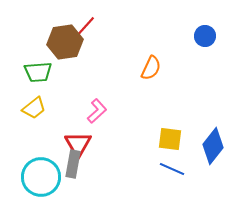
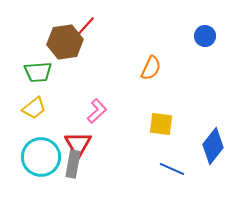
yellow square: moved 9 px left, 15 px up
cyan circle: moved 20 px up
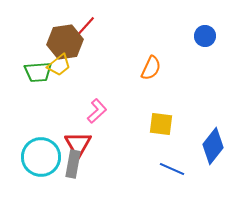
yellow trapezoid: moved 25 px right, 43 px up
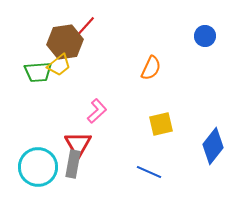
yellow square: rotated 20 degrees counterclockwise
cyan circle: moved 3 px left, 10 px down
blue line: moved 23 px left, 3 px down
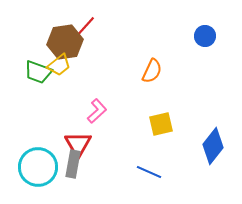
orange semicircle: moved 1 px right, 3 px down
green trapezoid: rotated 24 degrees clockwise
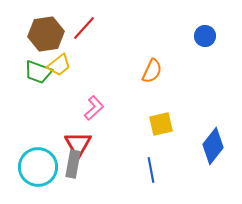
brown hexagon: moved 19 px left, 8 px up
pink L-shape: moved 3 px left, 3 px up
blue line: moved 2 px right, 2 px up; rotated 55 degrees clockwise
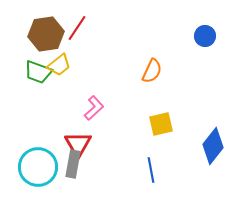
red line: moved 7 px left; rotated 8 degrees counterclockwise
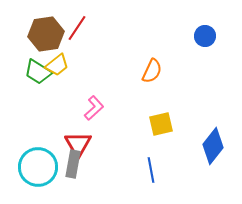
yellow trapezoid: moved 2 px left
green trapezoid: rotated 12 degrees clockwise
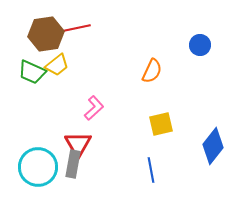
red line: rotated 44 degrees clockwise
blue circle: moved 5 px left, 9 px down
green trapezoid: moved 6 px left; rotated 8 degrees counterclockwise
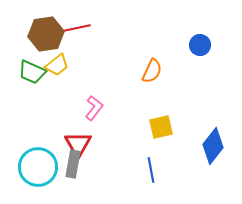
pink L-shape: rotated 10 degrees counterclockwise
yellow square: moved 3 px down
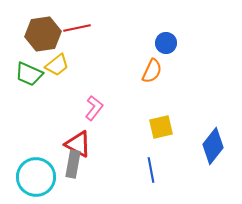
brown hexagon: moved 3 px left
blue circle: moved 34 px left, 2 px up
green trapezoid: moved 3 px left, 2 px down
red triangle: rotated 32 degrees counterclockwise
cyan circle: moved 2 px left, 10 px down
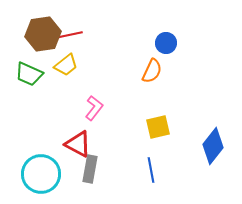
red line: moved 8 px left, 7 px down
yellow trapezoid: moved 9 px right
yellow square: moved 3 px left
gray rectangle: moved 17 px right, 5 px down
cyan circle: moved 5 px right, 3 px up
